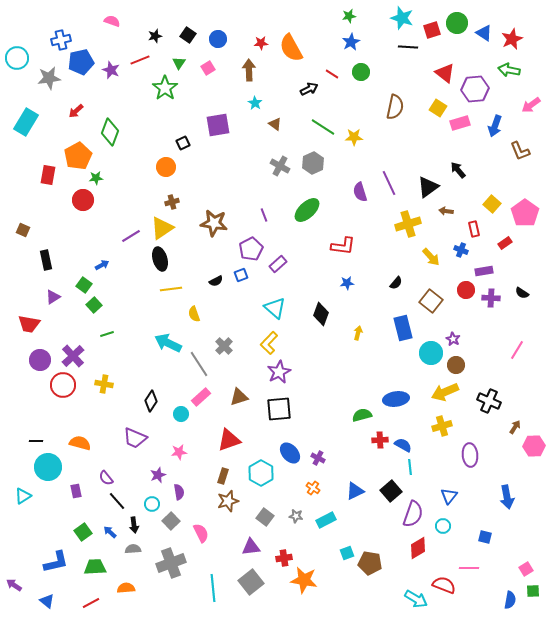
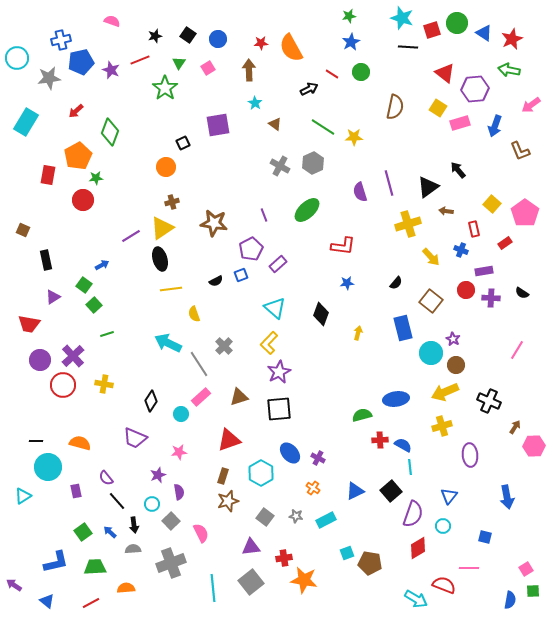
purple line at (389, 183): rotated 10 degrees clockwise
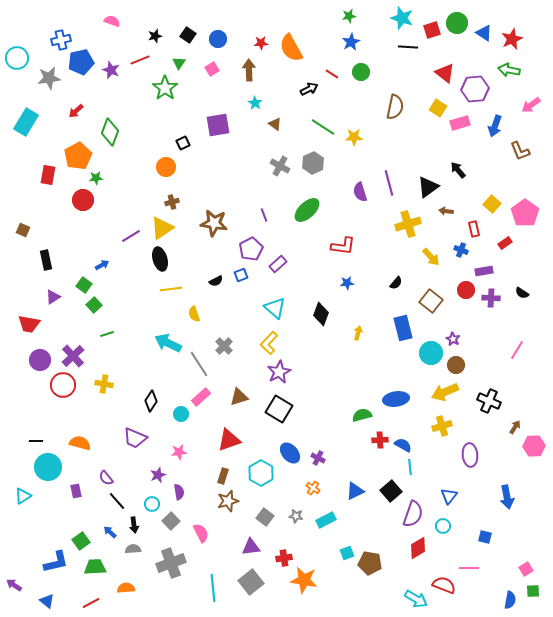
pink square at (208, 68): moved 4 px right, 1 px down
black square at (279, 409): rotated 36 degrees clockwise
green square at (83, 532): moved 2 px left, 9 px down
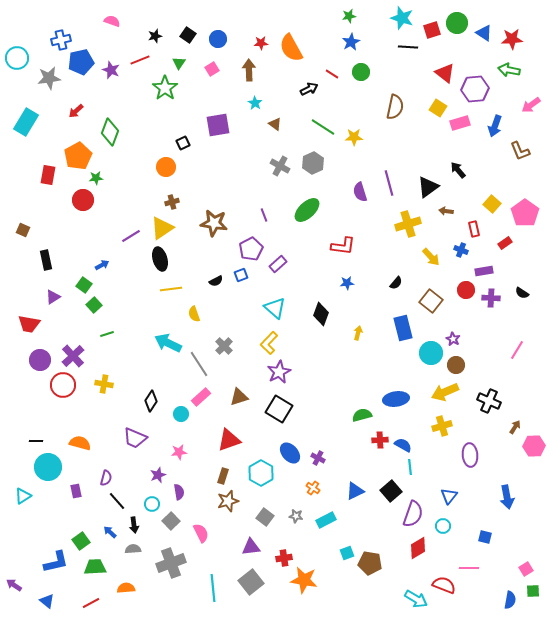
red star at (512, 39): rotated 20 degrees clockwise
purple semicircle at (106, 478): rotated 126 degrees counterclockwise
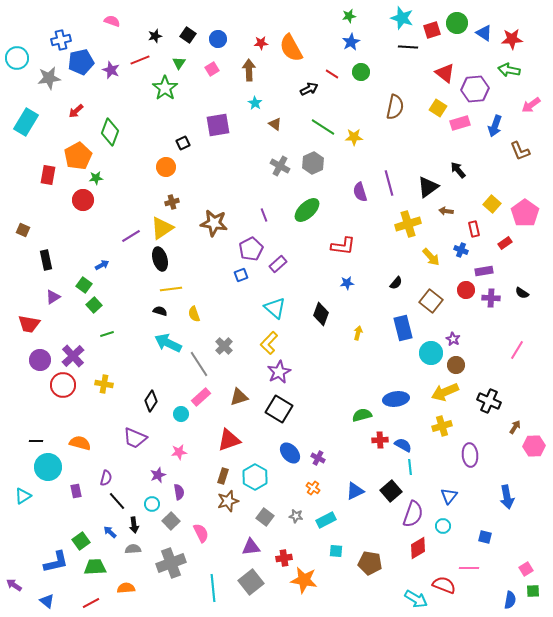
black semicircle at (216, 281): moved 56 px left, 30 px down; rotated 136 degrees counterclockwise
cyan hexagon at (261, 473): moved 6 px left, 4 px down
cyan square at (347, 553): moved 11 px left, 2 px up; rotated 24 degrees clockwise
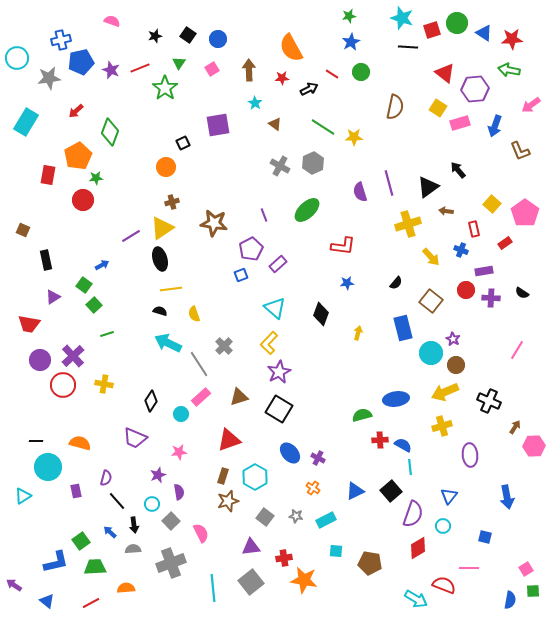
red star at (261, 43): moved 21 px right, 35 px down
red line at (140, 60): moved 8 px down
